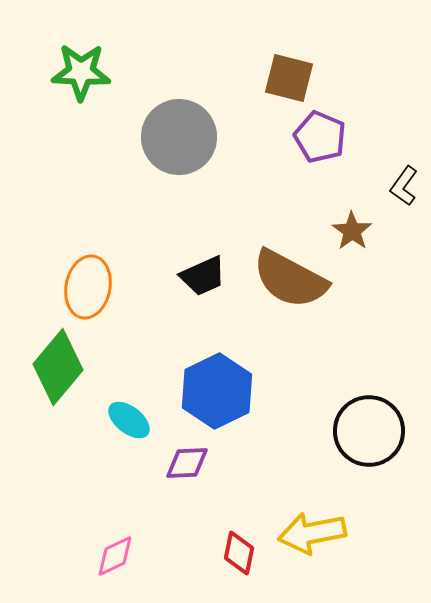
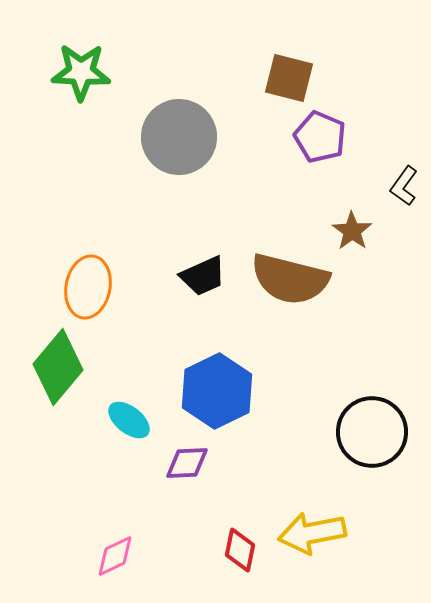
brown semicircle: rotated 14 degrees counterclockwise
black circle: moved 3 px right, 1 px down
red diamond: moved 1 px right, 3 px up
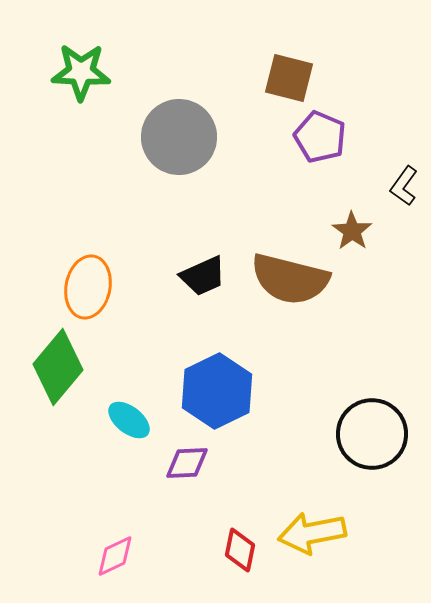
black circle: moved 2 px down
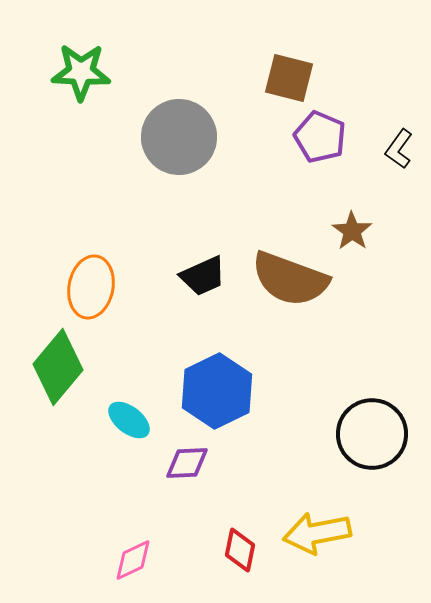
black L-shape: moved 5 px left, 37 px up
brown semicircle: rotated 6 degrees clockwise
orange ellipse: moved 3 px right
yellow arrow: moved 5 px right
pink diamond: moved 18 px right, 4 px down
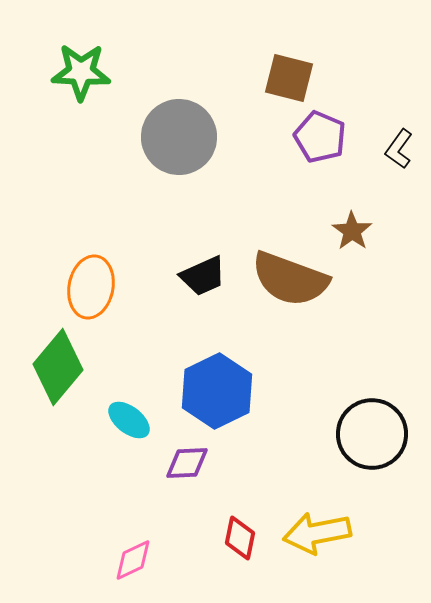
red diamond: moved 12 px up
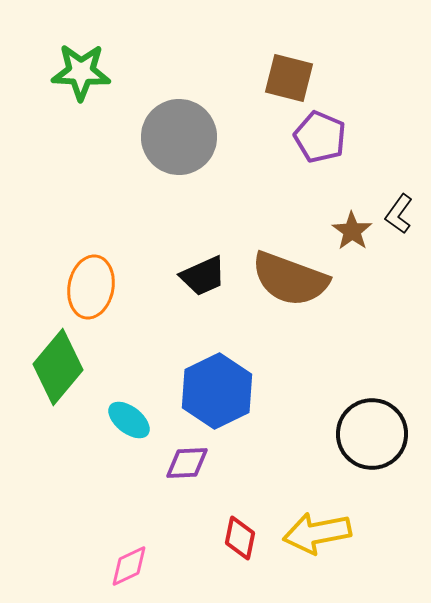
black L-shape: moved 65 px down
pink diamond: moved 4 px left, 6 px down
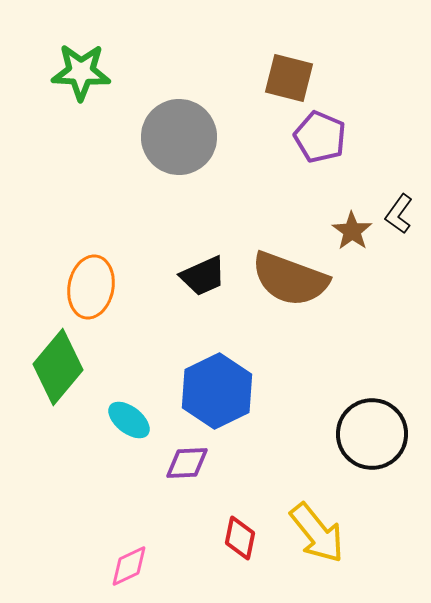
yellow arrow: rotated 118 degrees counterclockwise
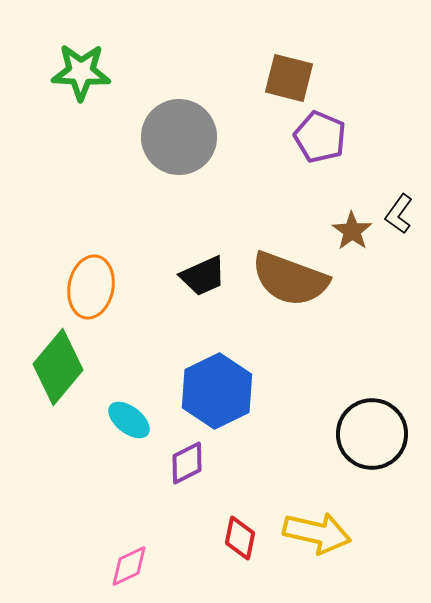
purple diamond: rotated 24 degrees counterclockwise
yellow arrow: rotated 38 degrees counterclockwise
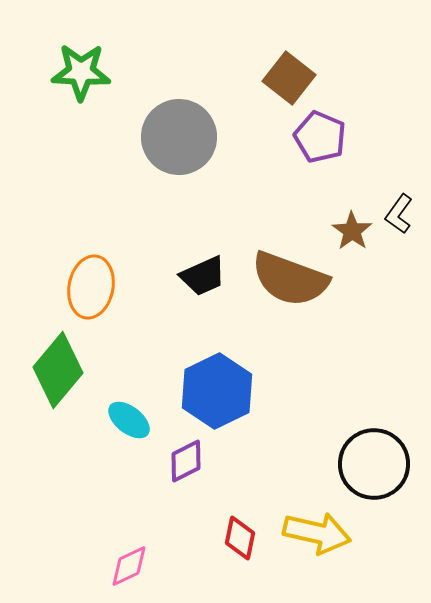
brown square: rotated 24 degrees clockwise
green diamond: moved 3 px down
black circle: moved 2 px right, 30 px down
purple diamond: moved 1 px left, 2 px up
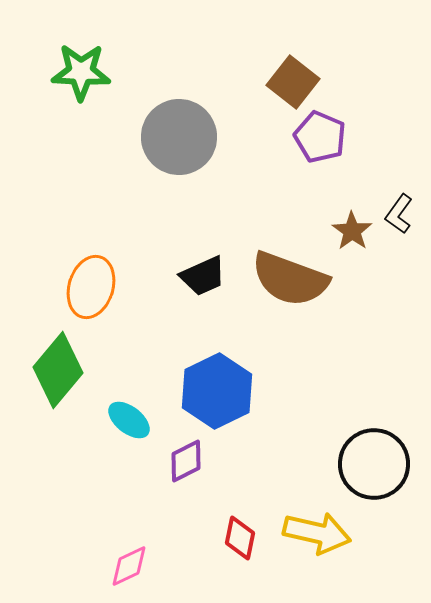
brown square: moved 4 px right, 4 px down
orange ellipse: rotated 6 degrees clockwise
